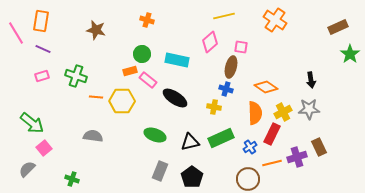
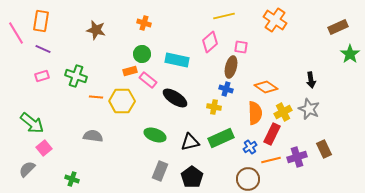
orange cross at (147, 20): moved 3 px left, 3 px down
gray star at (309, 109): rotated 25 degrees clockwise
brown rectangle at (319, 147): moved 5 px right, 2 px down
orange line at (272, 163): moved 1 px left, 3 px up
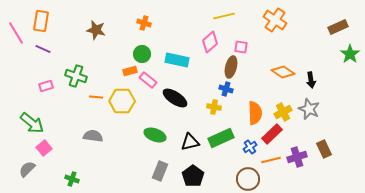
pink rectangle at (42, 76): moved 4 px right, 10 px down
orange diamond at (266, 87): moved 17 px right, 15 px up
red rectangle at (272, 134): rotated 20 degrees clockwise
black pentagon at (192, 177): moved 1 px right, 1 px up
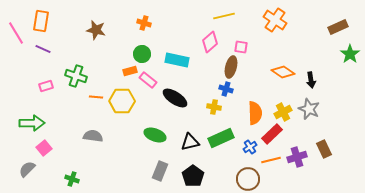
green arrow at (32, 123): rotated 40 degrees counterclockwise
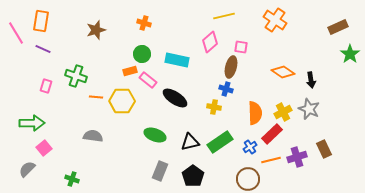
brown star at (96, 30): rotated 30 degrees counterclockwise
pink rectangle at (46, 86): rotated 56 degrees counterclockwise
green rectangle at (221, 138): moved 1 px left, 4 px down; rotated 10 degrees counterclockwise
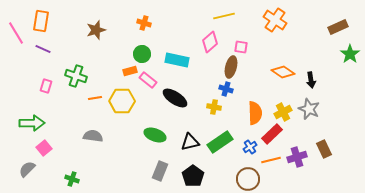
orange line at (96, 97): moved 1 px left, 1 px down; rotated 16 degrees counterclockwise
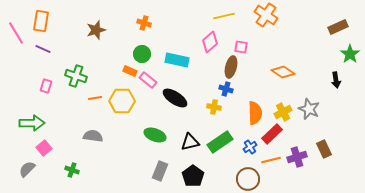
orange cross at (275, 20): moved 9 px left, 5 px up
orange rectangle at (130, 71): rotated 40 degrees clockwise
black arrow at (311, 80): moved 25 px right
green cross at (72, 179): moved 9 px up
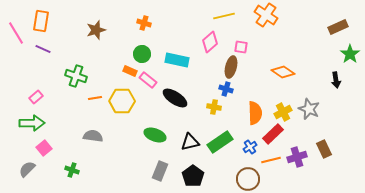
pink rectangle at (46, 86): moved 10 px left, 11 px down; rotated 32 degrees clockwise
red rectangle at (272, 134): moved 1 px right
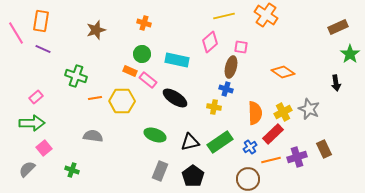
black arrow at (336, 80): moved 3 px down
